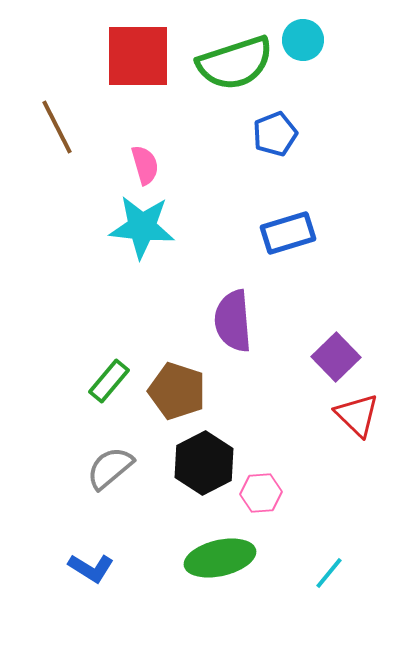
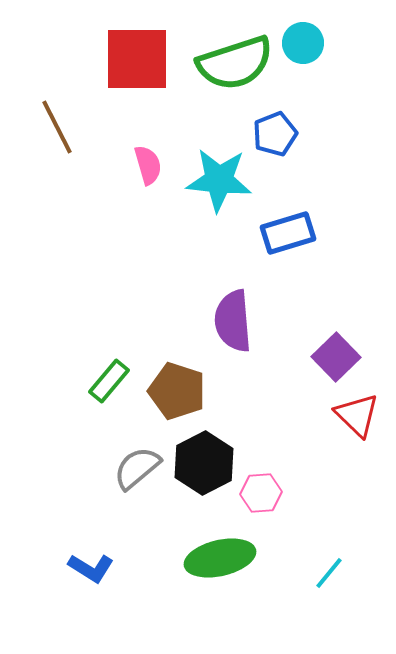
cyan circle: moved 3 px down
red square: moved 1 px left, 3 px down
pink semicircle: moved 3 px right
cyan star: moved 77 px right, 47 px up
gray semicircle: moved 27 px right
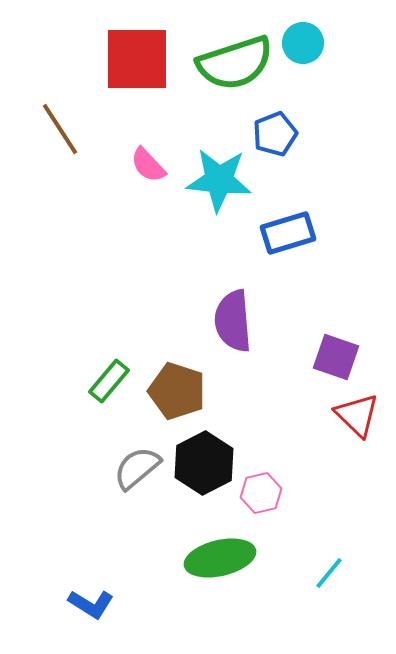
brown line: moved 3 px right, 2 px down; rotated 6 degrees counterclockwise
pink semicircle: rotated 153 degrees clockwise
purple square: rotated 27 degrees counterclockwise
pink hexagon: rotated 9 degrees counterclockwise
blue L-shape: moved 36 px down
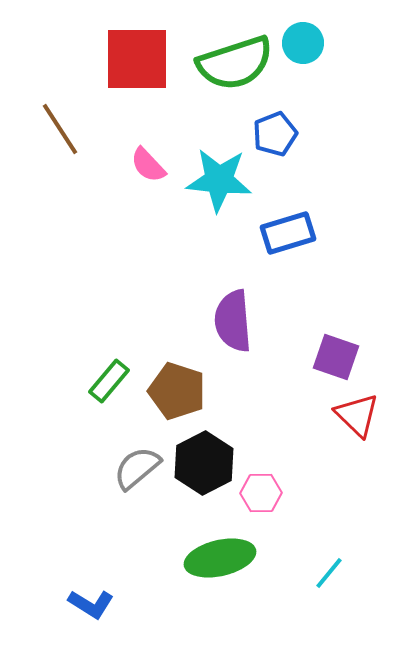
pink hexagon: rotated 12 degrees clockwise
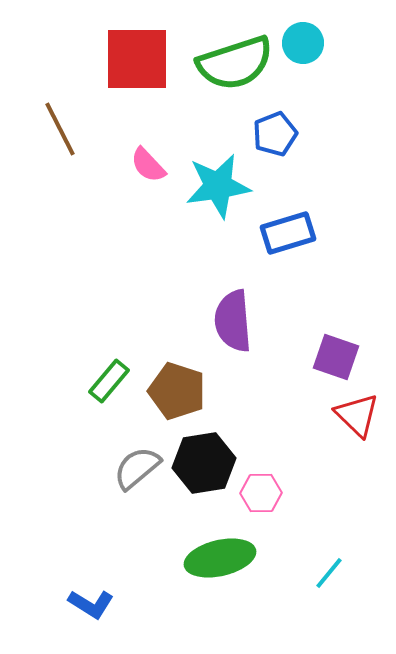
brown line: rotated 6 degrees clockwise
cyan star: moved 1 px left, 6 px down; rotated 14 degrees counterclockwise
black hexagon: rotated 18 degrees clockwise
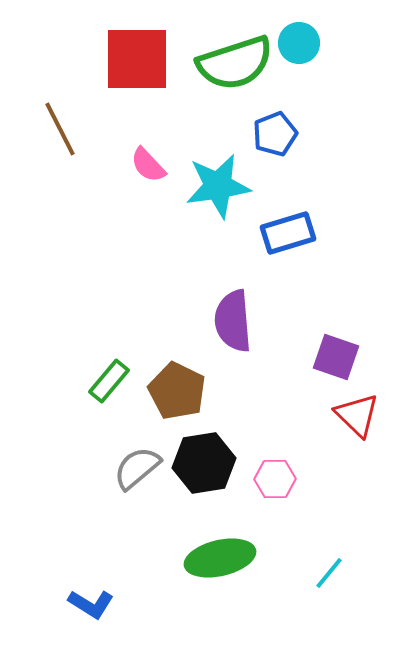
cyan circle: moved 4 px left
brown pentagon: rotated 8 degrees clockwise
pink hexagon: moved 14 px right, 14 px up
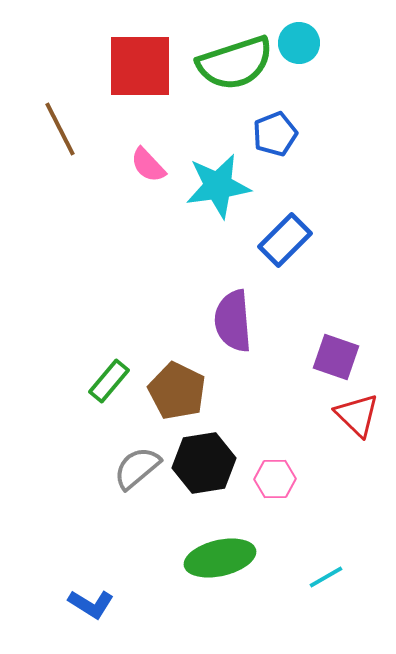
red square: moved 3 px right, 7 px down
blue rectangle: moved 3 px left, 7 px down; rotated 28 degrees counterclockwise
cyan line: moved 3 px left, 4 px down; rotated 21 degrees clockwise
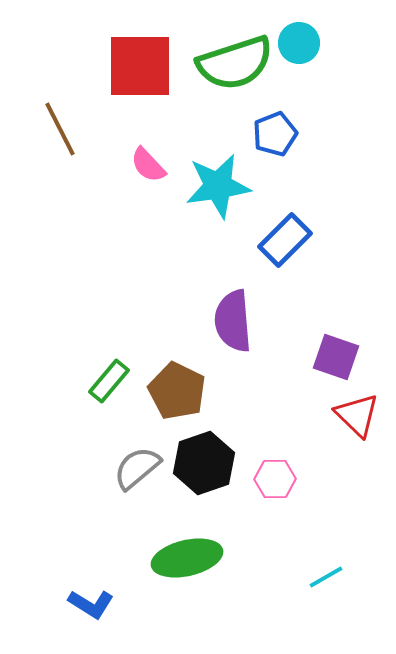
black hexagon: rotated 10 degrees counterclockwise
green ellipse: moved 33 px left
